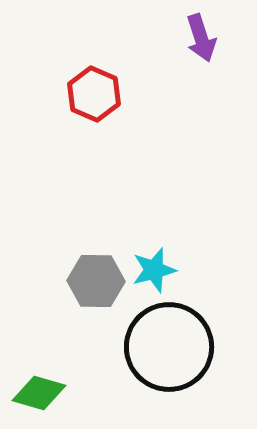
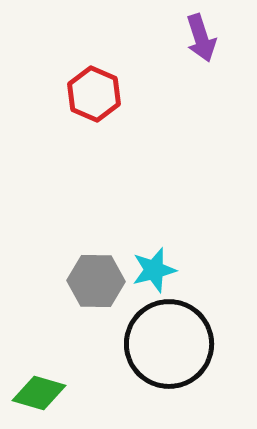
black circle: moved 3 px up
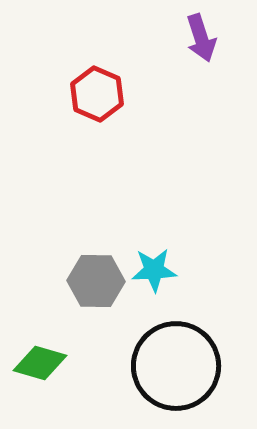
red hexagon: moved 3 px right
cyan star: rotated 12 degrees clockwise
black circle: moved 7 px right, 22 px down
green diamond: moved 1 px right, 30 px up
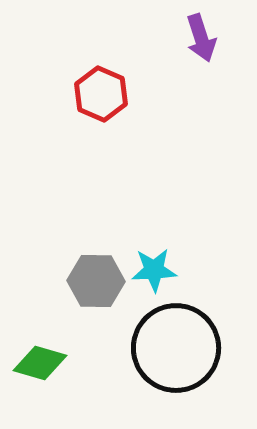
red hexagon: moved 4 px right
black circle: moved 18 px up
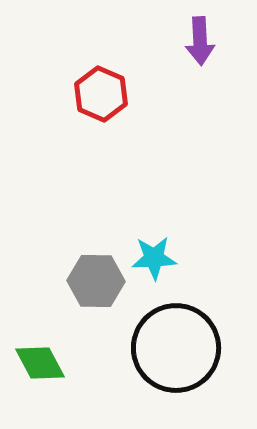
purple arrow: moved 1 px left, 3 px down; rotated 15 degrees clockwise
cyan star: moved 12 px up
green diamond: rotated 46 degrees clockwise
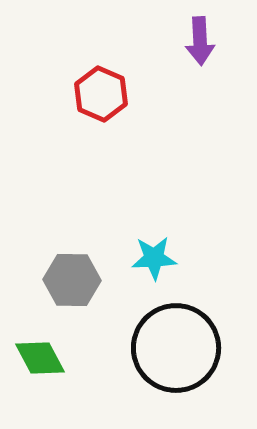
gray hexagon: moved 24 px left, 1 px up
green diamond: moved 5 px up
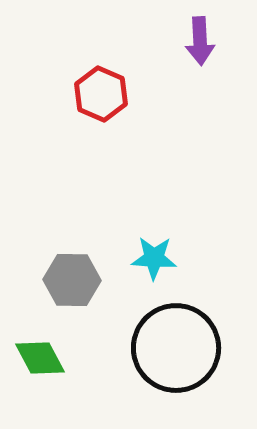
cyan star: rotated 6 degrees clockwise
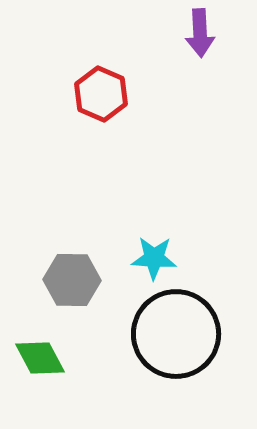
purple arrow: moved 8 px up
black circle: moved 14 px up
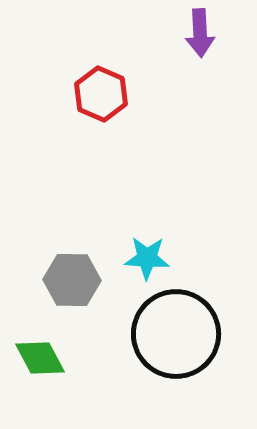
cyan star: moved 7 px left
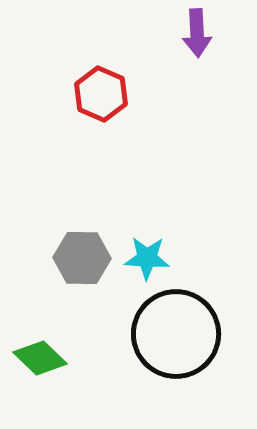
purple arrow: moved 3 px left
gray hexagon: moved 10 px right, 22 px up
green diamond: rotated 18 degrees counterclockwise
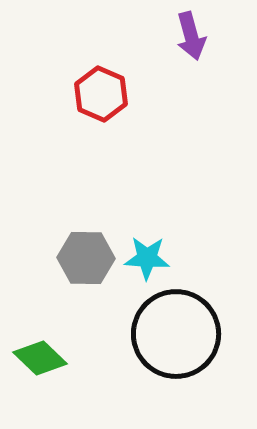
purple arrow: moved 6 px left, 3 px down; rotated 12 degrees counterclockwise
gray hexagon: moved 4 px right
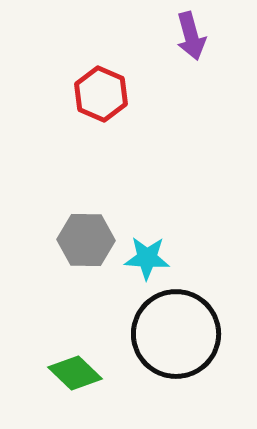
gray hexagon: moved 18 px up
green diamond: moved 35 px right, 15 px down
